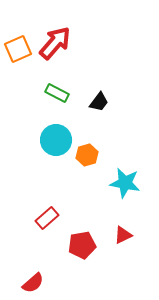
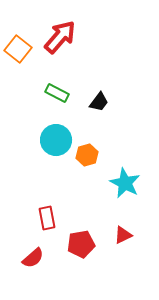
red arrow: moved 5 px right, 6 px up
orange square: rotated 28 degrees counterclockwise
cyan star: rotated 16 degrees clockwise
red rectangle: rotated 60 degrees counterclockwise
red pentagon: moved 1 px left, 1 px up
red semicircle: moved 25 px up
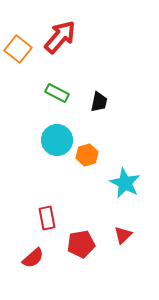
black trapezoid: rotated 25 degrees counterclockwise
cyan circle: moved 1 px right
red triangle: rotated 18 degrees counterclockwise
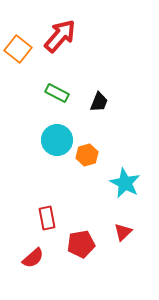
red arrow: moved 1 px up
black trapezoid: rotated 10 degrees clockwise
red triangle: moved 3 px up
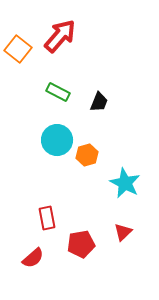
green rectangle: moved 1 px right, 1 px up
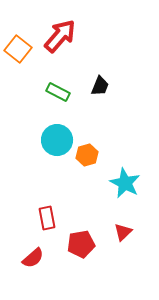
black trapezoid: moved 1 px right, 16 px up
